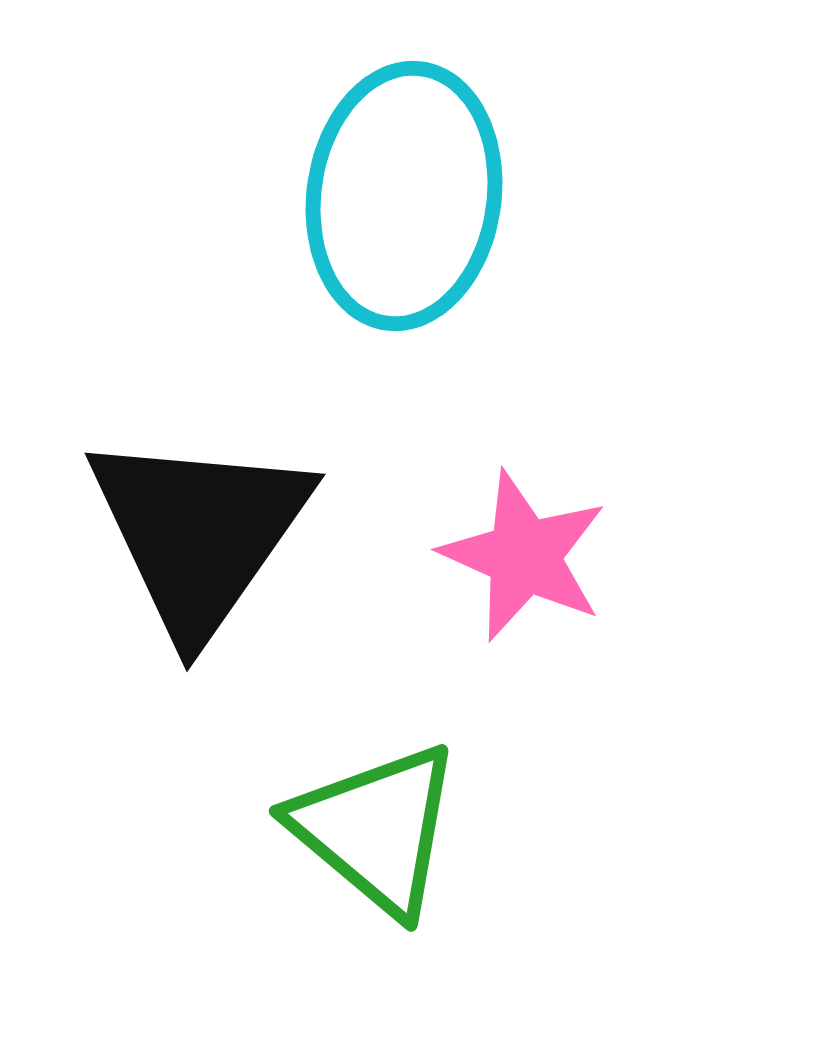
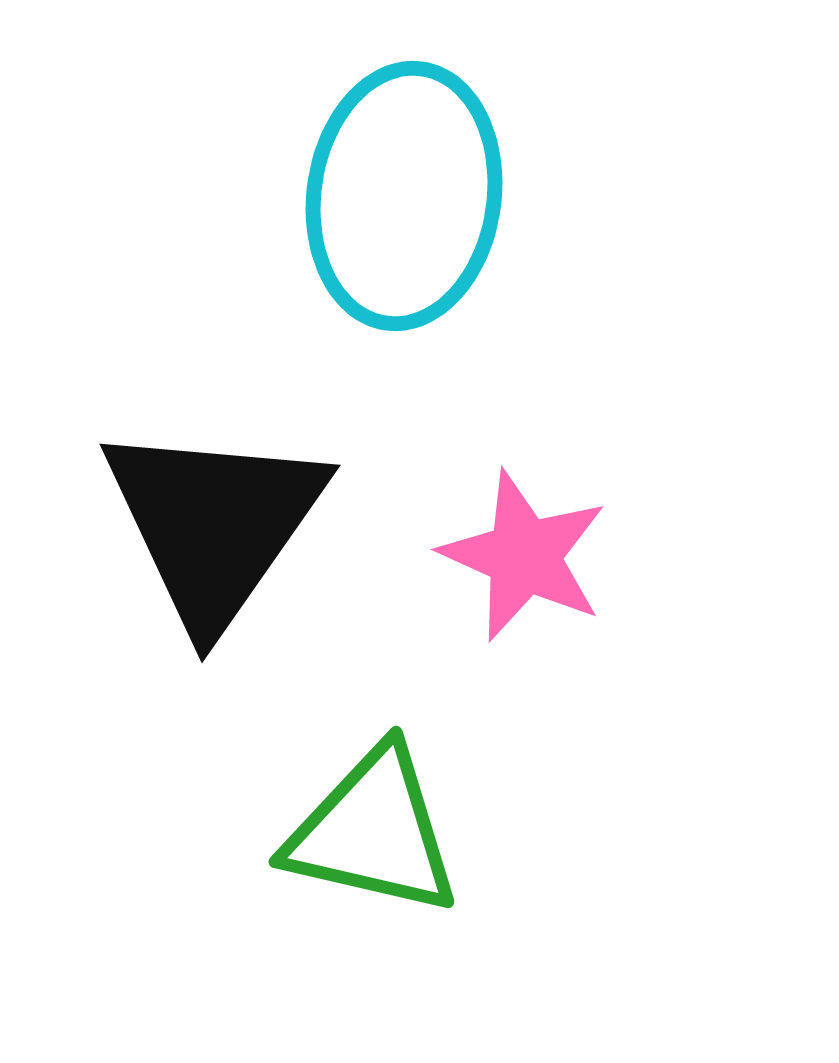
black triangle: moved 15 px right, 9 px up
green triangle: moved 3 px left, 3 px down; rotated 27 degrees counterclockwise
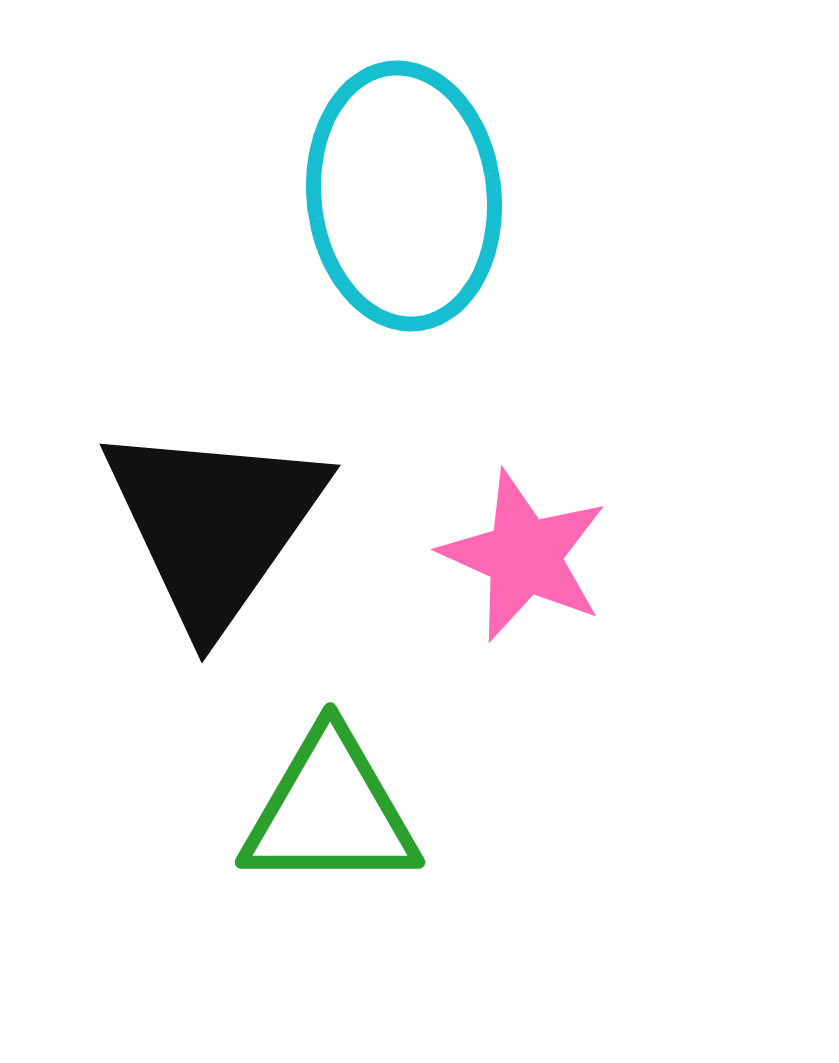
cyan ellipse: rotated 14 degrees counterclockwise
green triangle: moved 43 px left, 21 px up; rotated 13 degrees counterclockwise
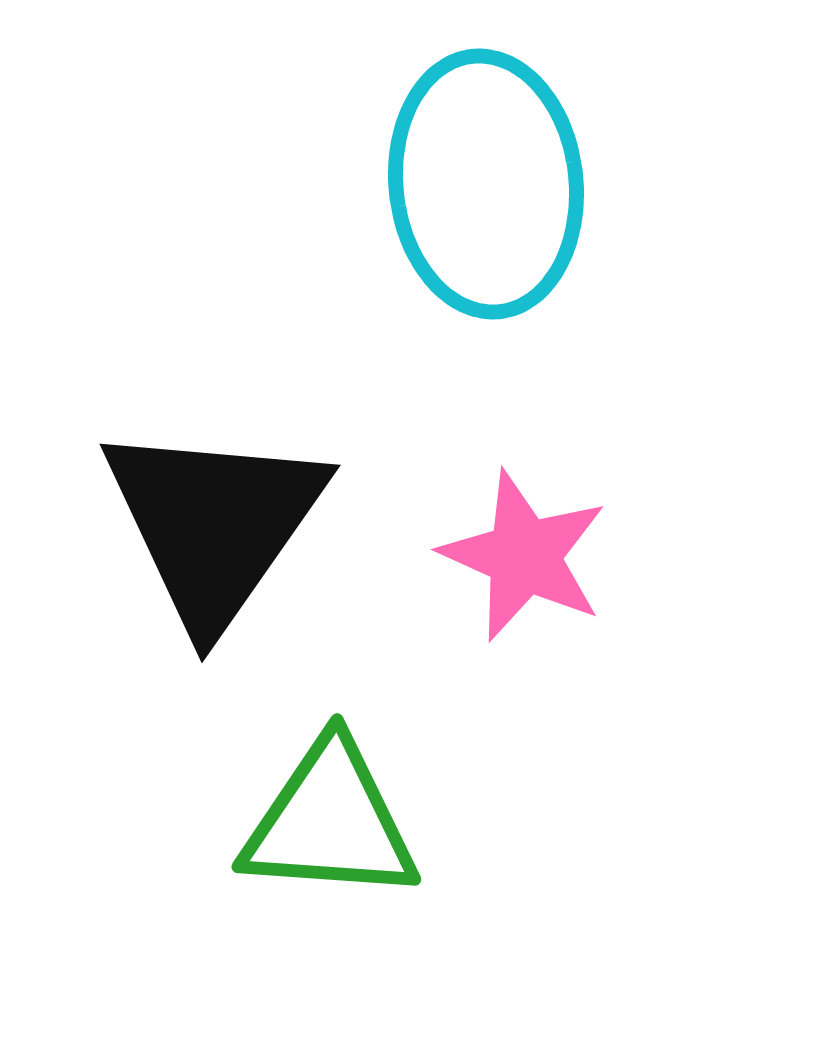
cyan ellipse: moved 82 px right, 12 px up
green triangle: moved 11 px down; rotated 4 degrees clockwise
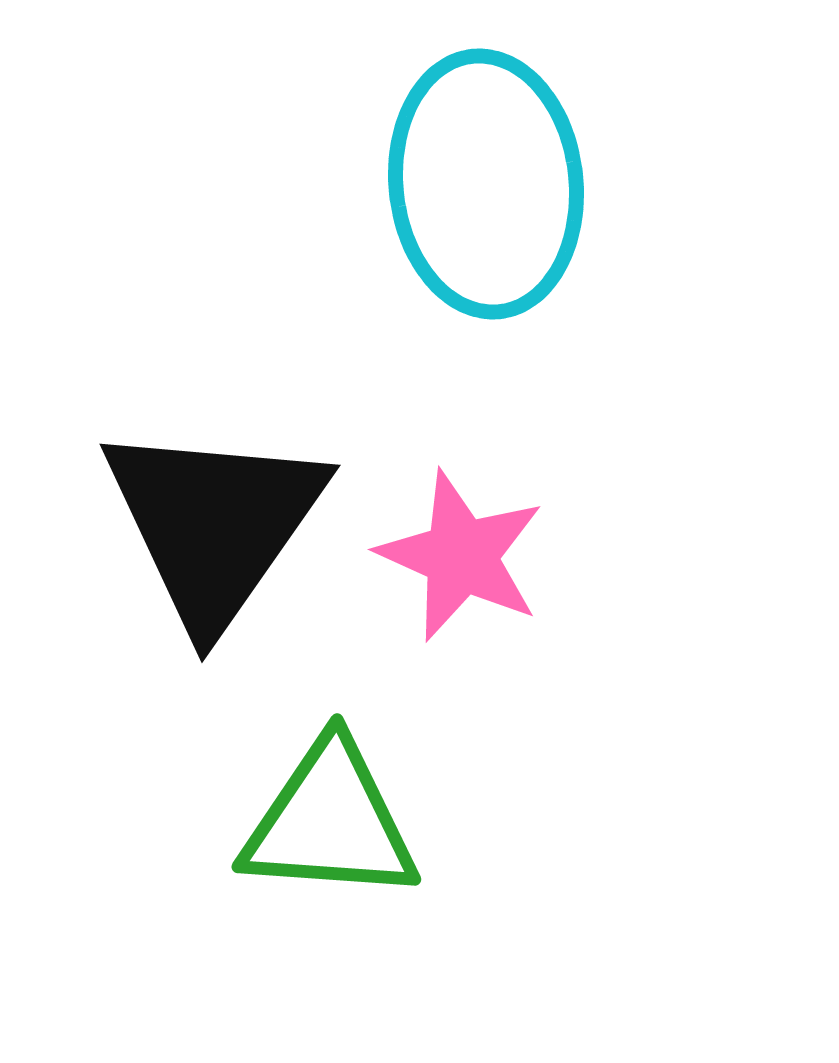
pink star: moved 63 px left
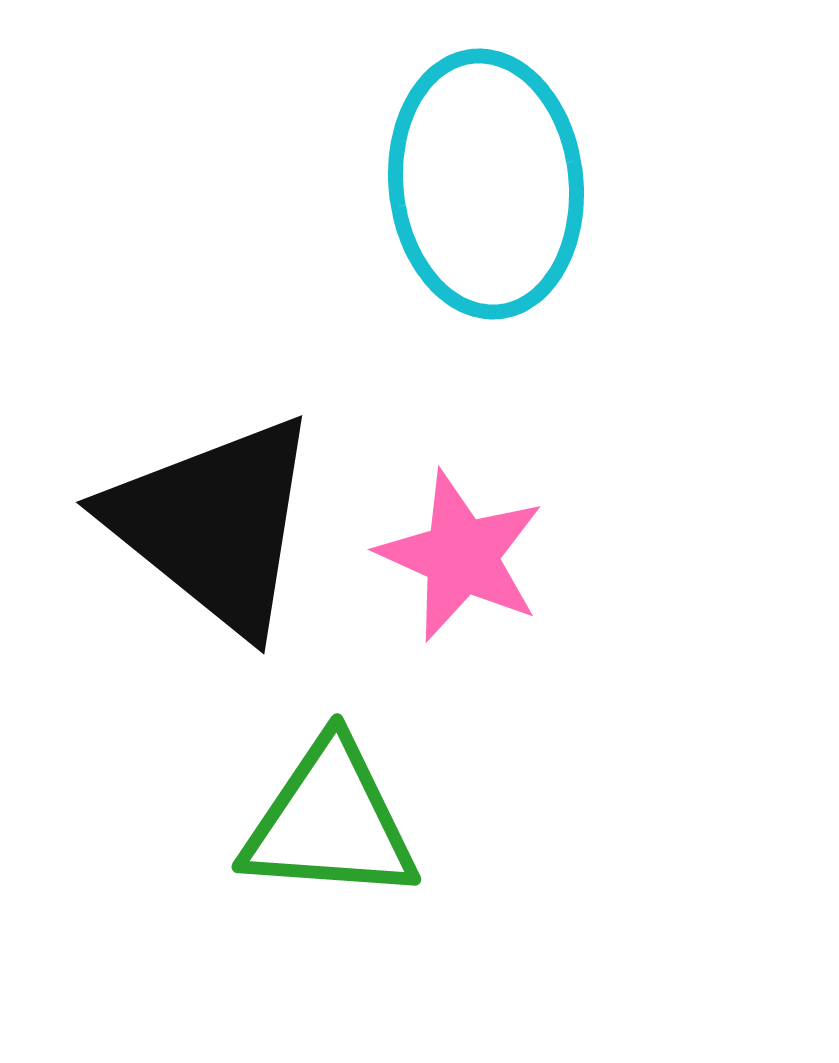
black triangle: rotated 26 degrees counterclockwise
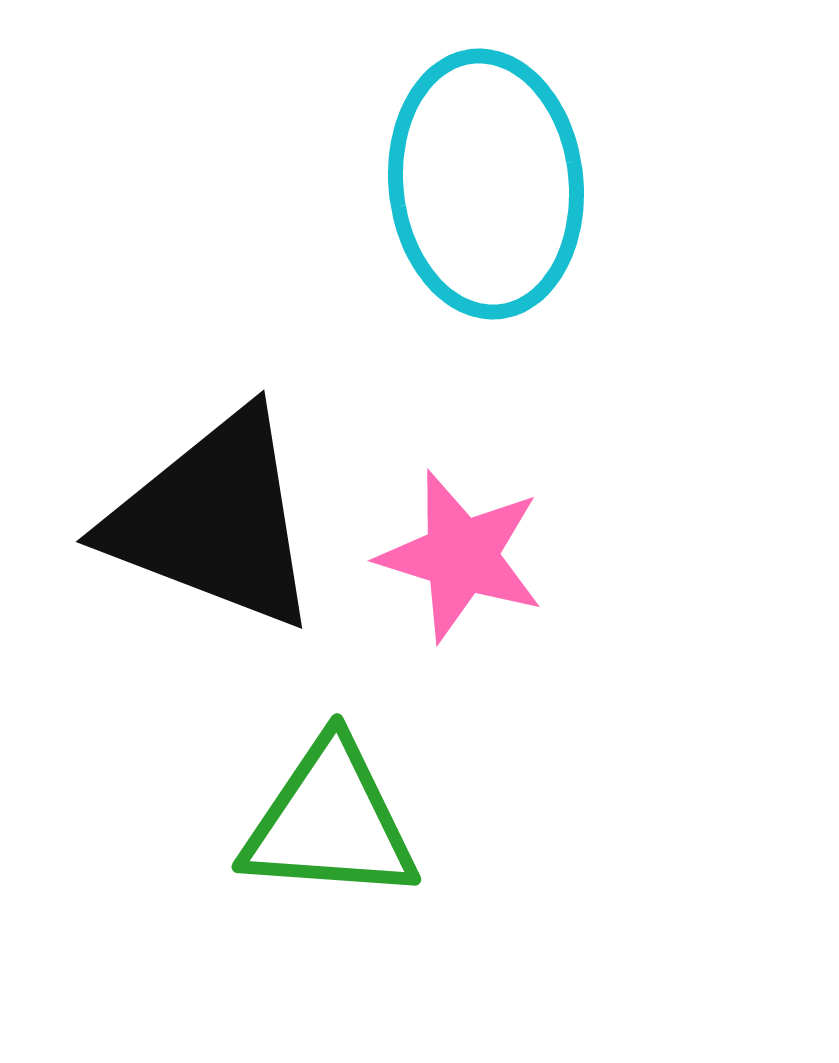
black triangle: moved 4 px up; rotated 18 degrees counterclockwise
pink star: rotated 7 degrees counterclockwise
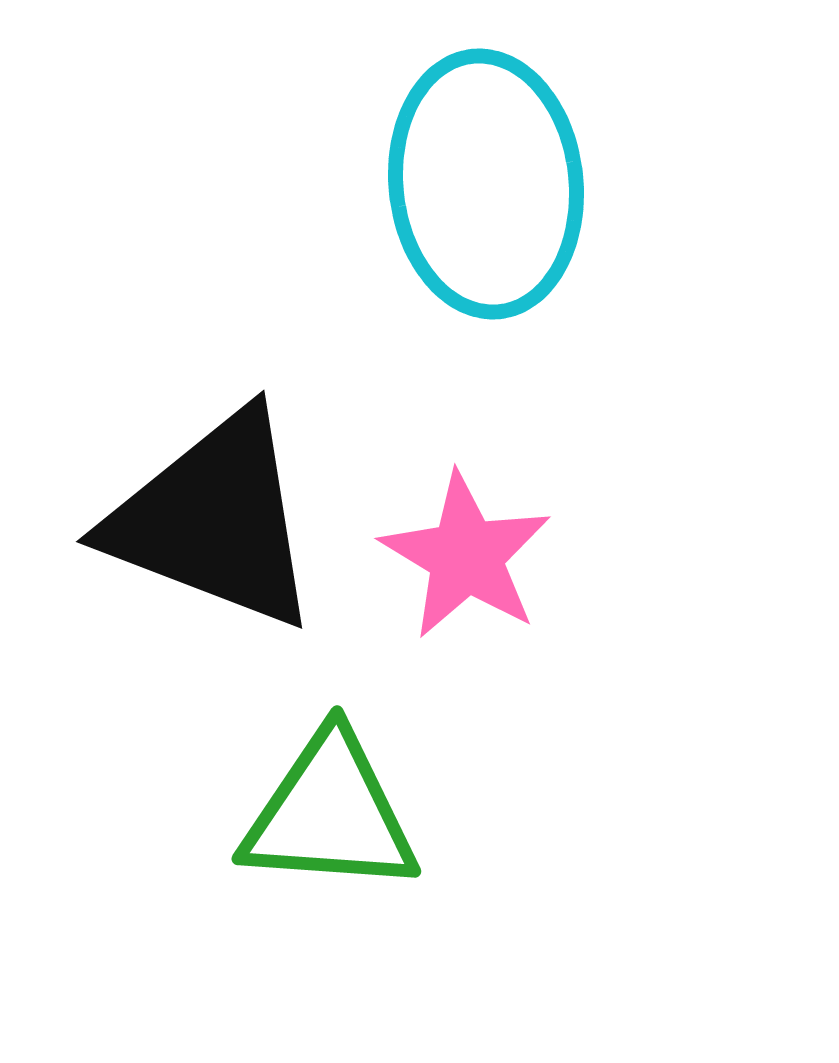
pink star: moved 5 px right; rotated 14 degrees clockwise
green triangle: moved 8 px up
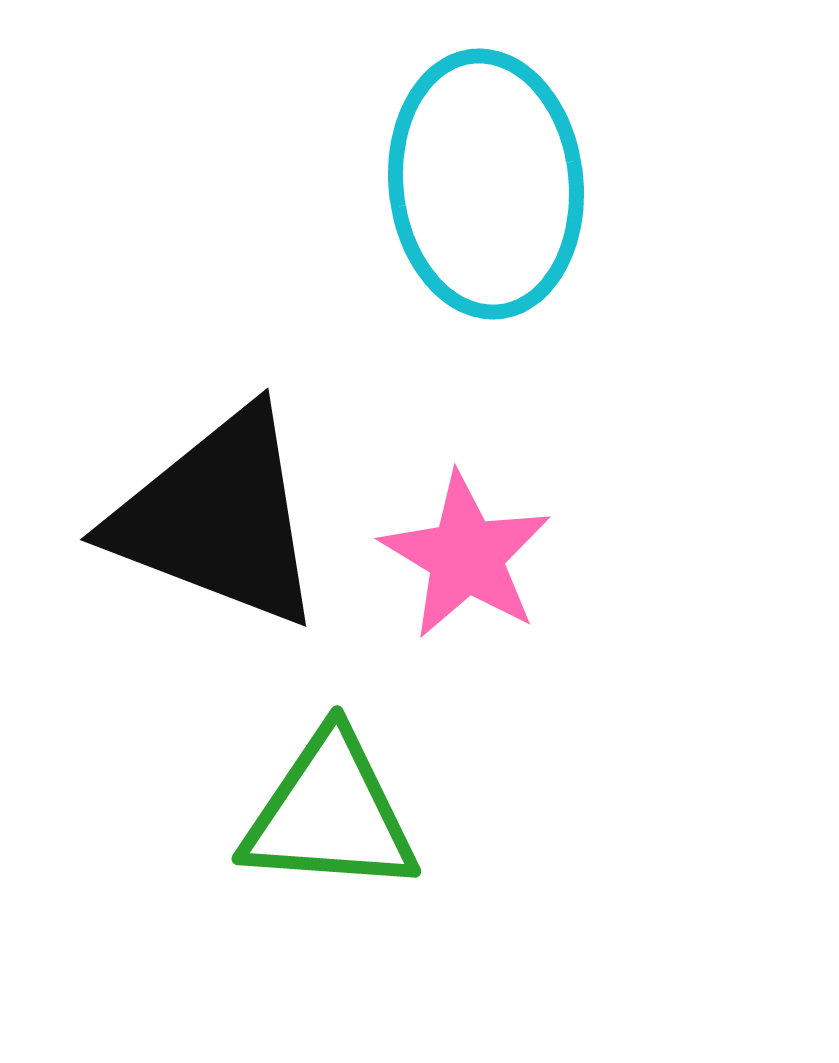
black triangle: moved 4 px right, 2 px up
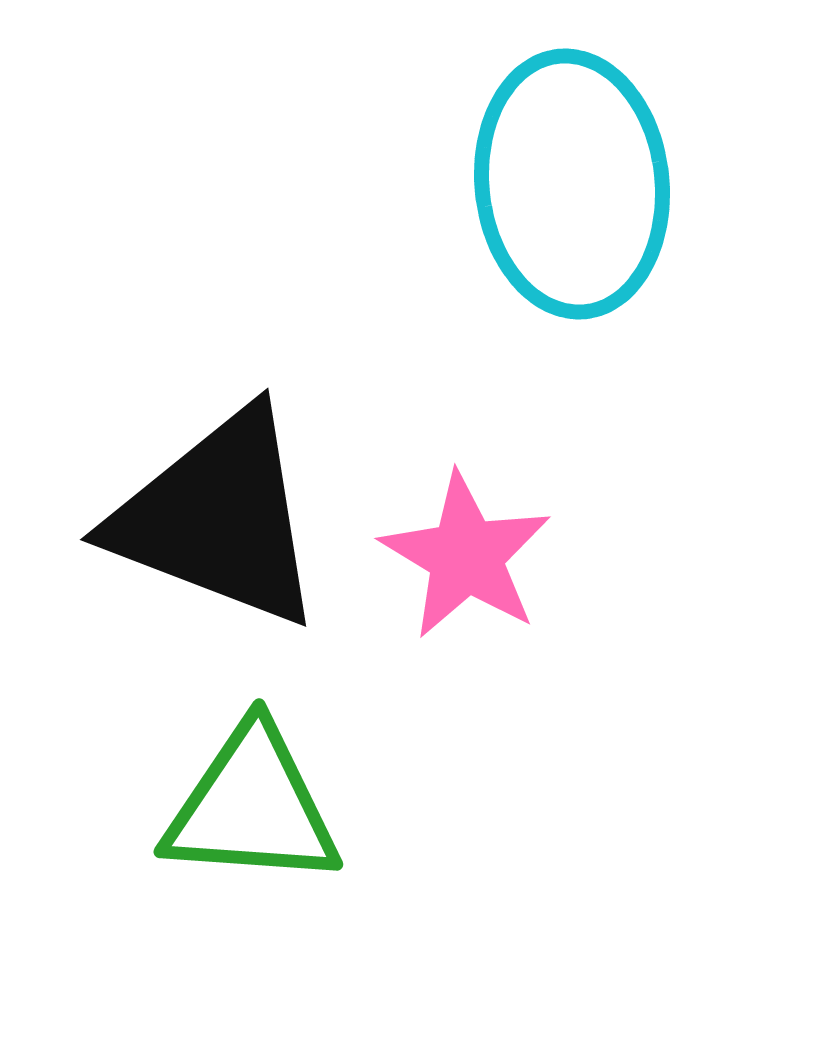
cyan ellipse: moved 86 px right
green triangle: moved 78 px left, 7 px up
